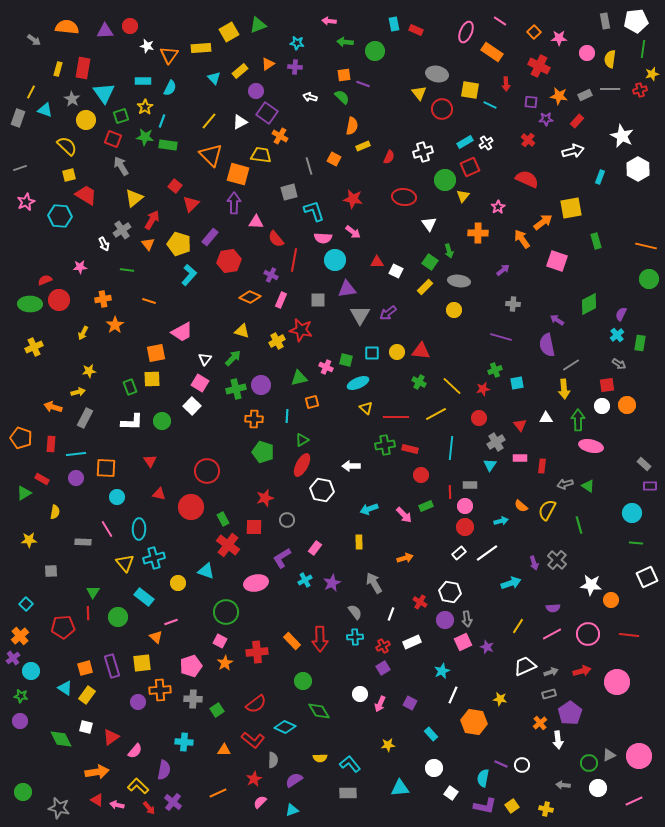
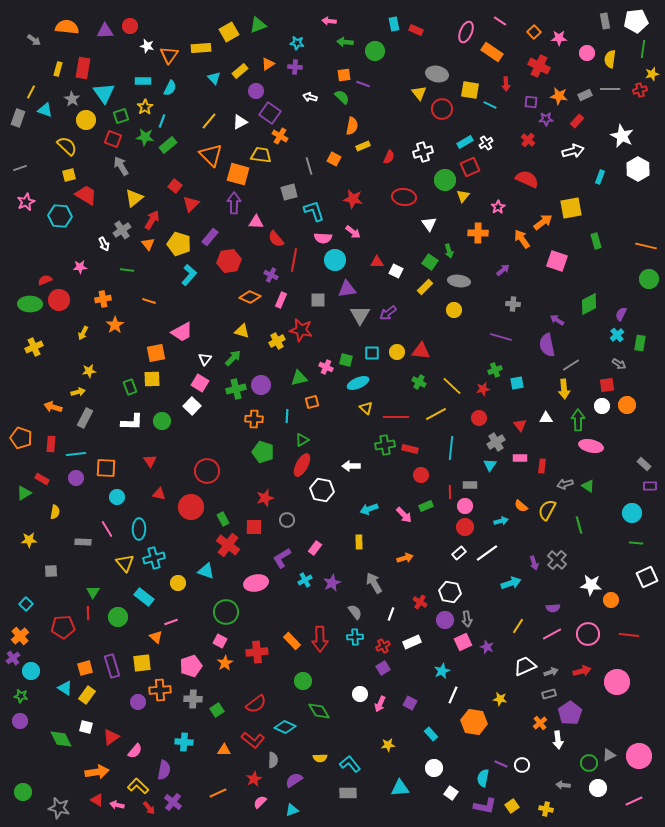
purple square at (267, 113): moved 3 px right
green rectangle at (168, 145): rotated 48 degrees counterclockwise
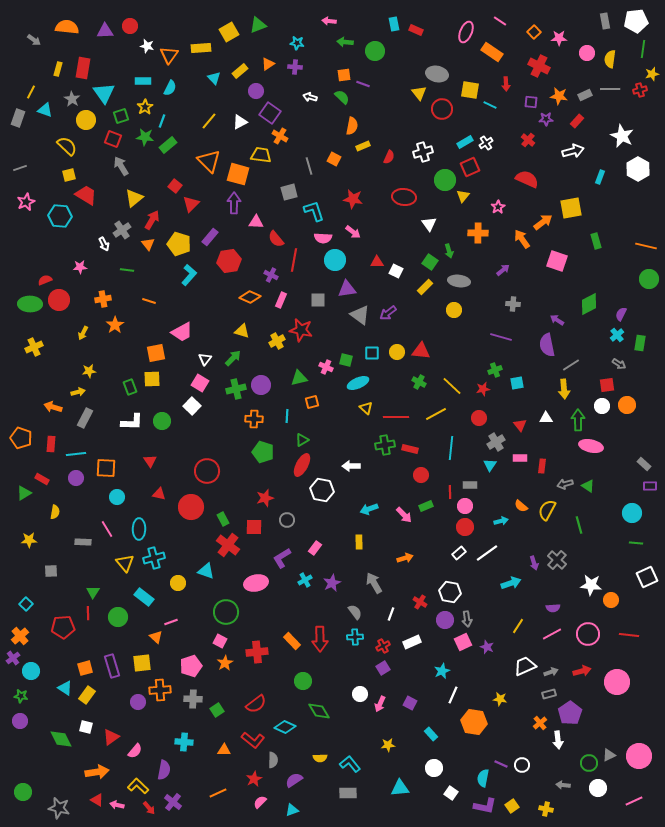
orange triangle at (211, 155): moved 2 px left, 6 px down
gray triangle at (360, 315): rotated 25 degrees counterclockwise
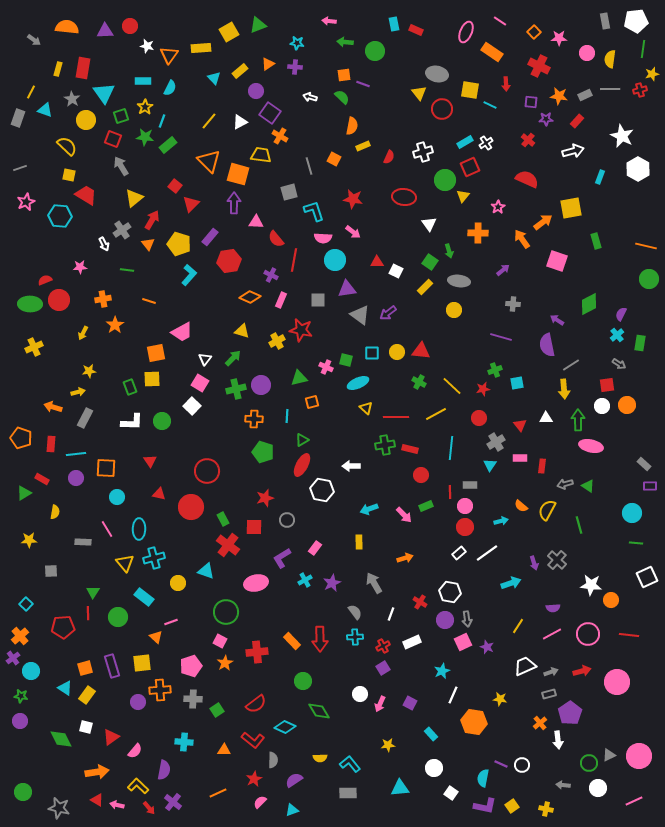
yellow square at (69, 175): rotated 24 degrees clockwise
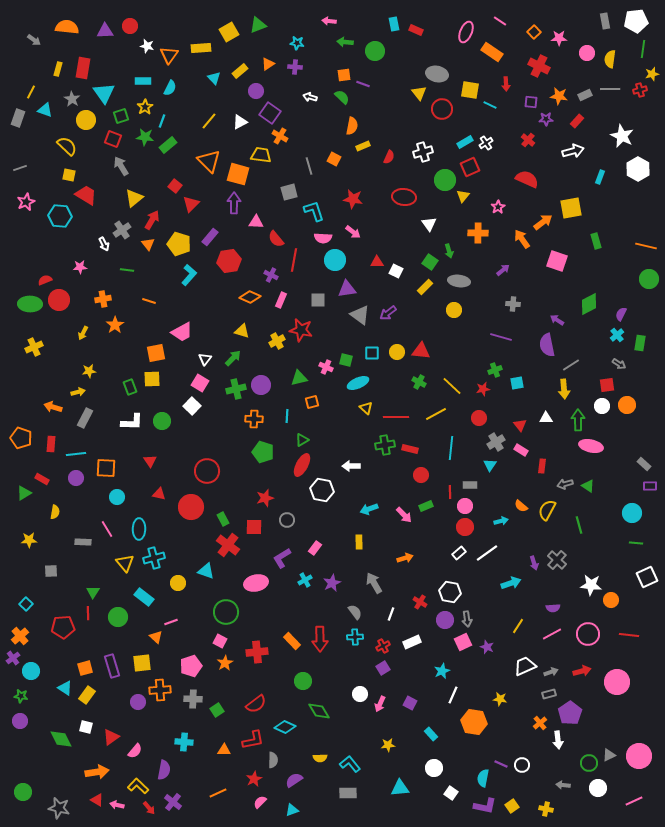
pink rectangle at (520, 458): moved 1 px right, 8 px up; rotated 32 degrees clockwise
red L-shape at (253, 740): rotated 50 degrees counterclockwise
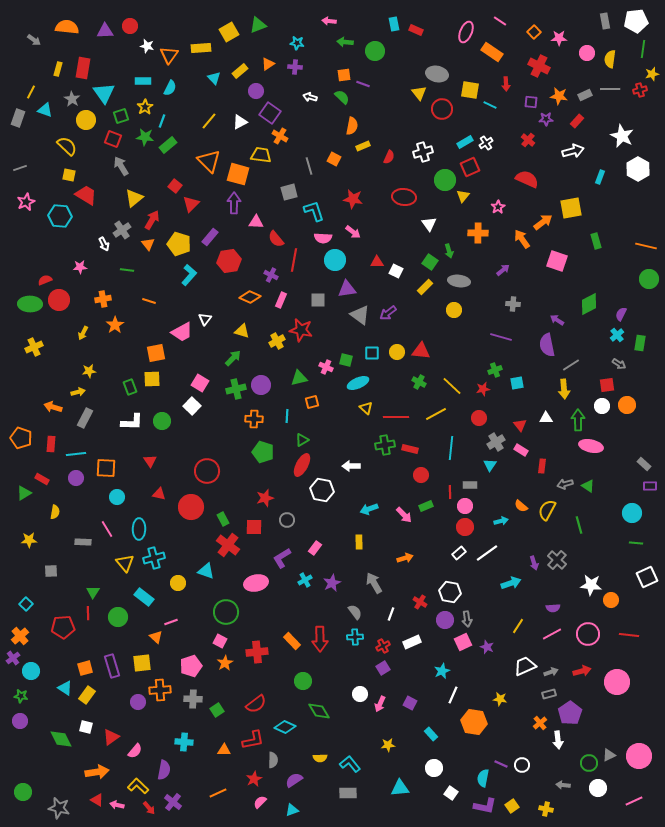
white triangle at (205, 359): moved 40 px up
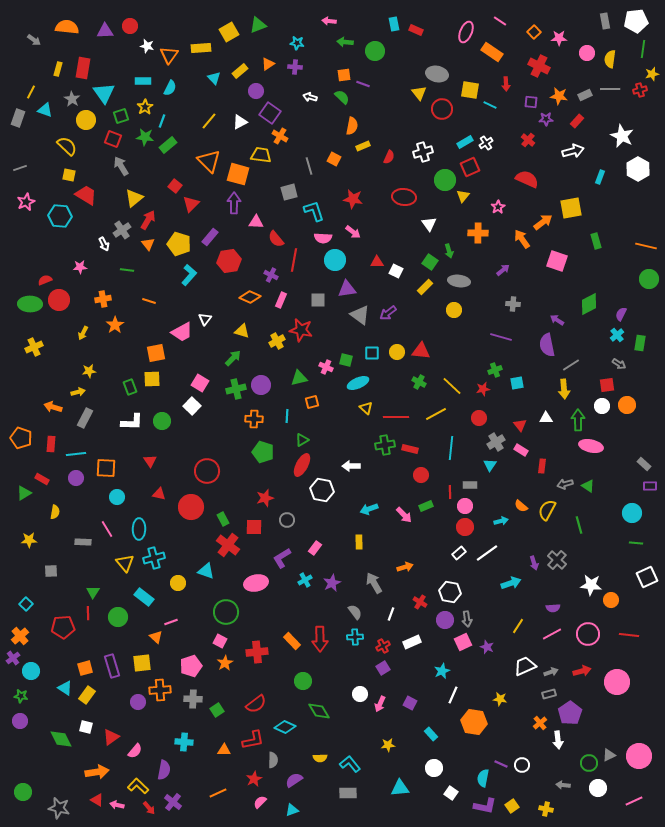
red arrow at (152, 220): moved 4 px left
orange arrow at (405, 558): moved 9 px down
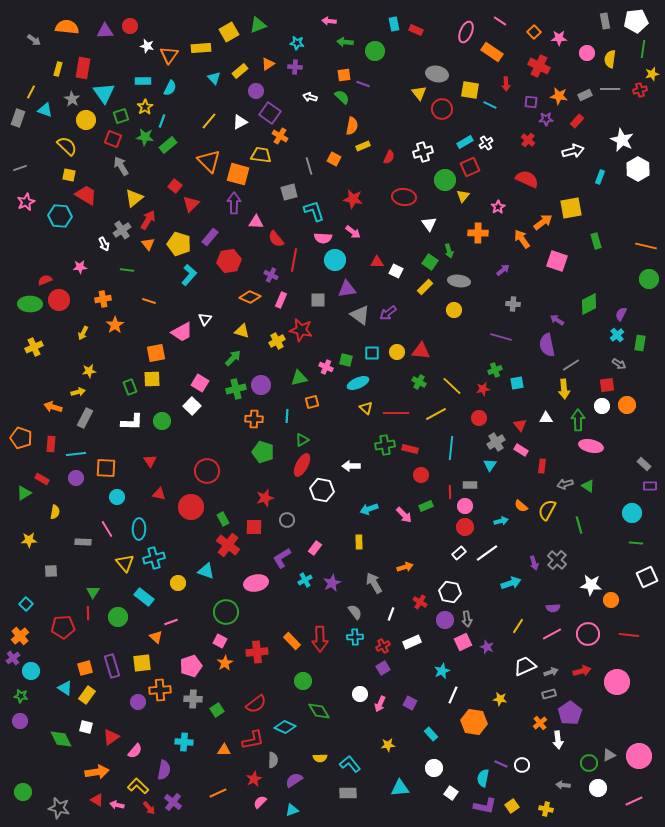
white star at (622, 136): moved 4 px down
red line at (396, 417): moved 4 px up
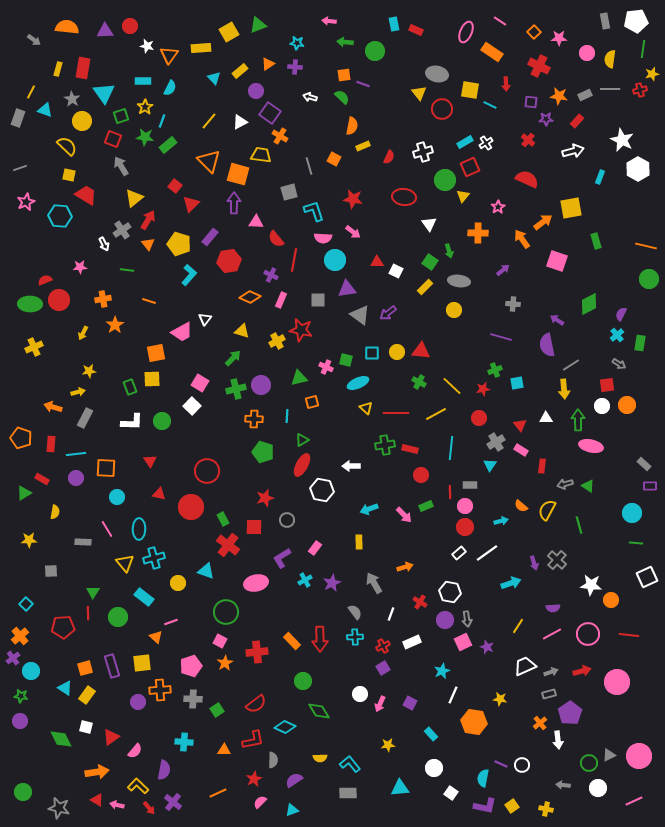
yellow circle at (86, 120): moved 4 px left, 1 px down
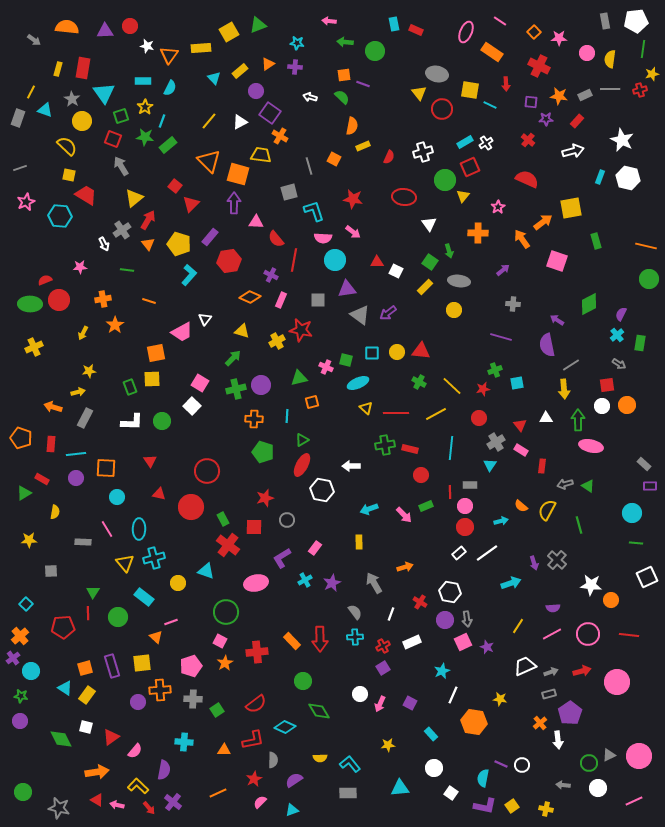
white hexagon at (638, 169): moved 10 px left, 9 px down; rotated 15 degrees counterclockwise
